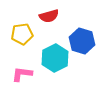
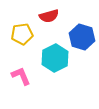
blue hexagon: moved 4 px up
pink L-shape: moved 1 px left, 2 px down; rotated 60 degrees clockwise
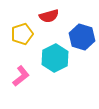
yellow pentagon: rotated 10 degrees counterclockwise
pink L-shape: rotated 75 degrees clockwise
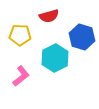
yellow pentagon: moved 2 px left, 1 px down; rotated 20 degrees clockwise
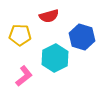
pink L-shape: moved 3 px right
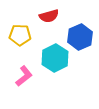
blue hexagon: moved 2 px left; rotated 20 degrees clockwise
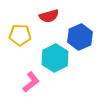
pink L-shape: moved 7 px right, 6 px down
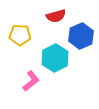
red semicircle: moved 7 px right
blue hexagon: moved 1 px right, 1 px up
pink L-shape: moved 1 px up
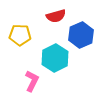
blue hexagon: moved 1 px up
pink L-shape: moved 1 px right; rotated 25 degrees counterclockwise
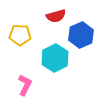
pink L-shape: moved 7 px left, 4 px down
